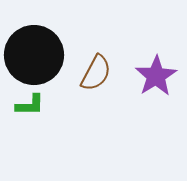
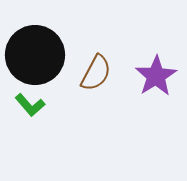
black circle: moved 1 px right
green L-shape: rotated 48 degrees clockwise
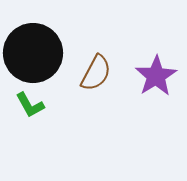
black circle: moved 2 px left, 2 px up
green L-shape: rotated 12 degrees clockwise
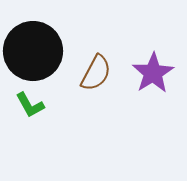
black circle: moved 2 px up
purple star: moved 3 px left, 3 px up
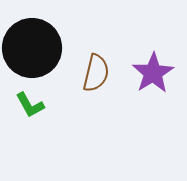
black circle: moved 1 px left, 3 px up
brown semicircle: rotated 15 degrees counterclockwise
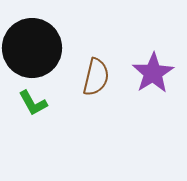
brown semicircle: moved 4 px down
green L-shape: moved 3 px right, 2 px up
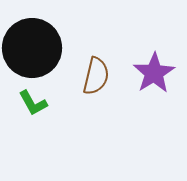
purple star: moved 1 px right
brown semicircle: moved 1 px up
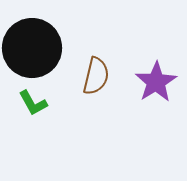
purple star: moved 2 px right, 9 px down
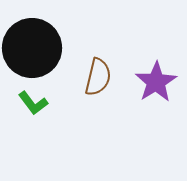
brown semicircle: moved 2 px right, 1 px down
green L-shape: rotated 8 degrees counterclockwise
